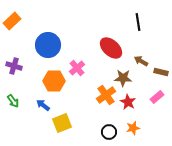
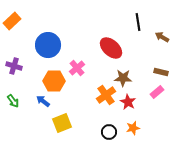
brown arrow: moved 21 px right, 24 px up
pink rectangle: moved 5 px up
blue arrow: moved 4 px up
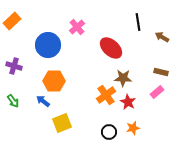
pink cross: moved 41 px up
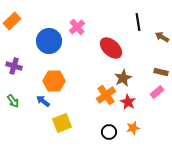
blue circle: moved 1 px right, 4 px up
brown star: rotated 30 degrees counterclockwise
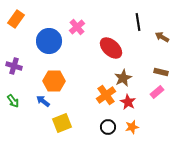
orange rectangle: moved 4 px right, 2 px up; rotated 12 degrees counterclockwise
orange star: moved 1 px left, 1 px up
black circle: moved 1 px left, 5 px up
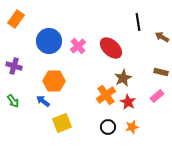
pink cross: moved 1 px right, 19 px down
pink rectangle: moved 4 px down
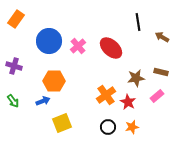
brown star: moved 13 px right; rotated 18 degrees clockwise
blue arrow: rotated 120 degrees clockwise
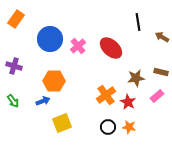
blue circle: moved 1 px right, 2 px up
orange star: moved 3 px left; rotated 24 degrees clockwise
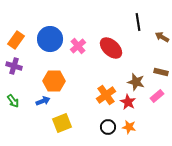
orange rectangle: moved 21 px down
brown star: moved 4 px down; rotated 24 degrees clockwise
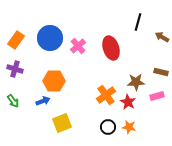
black line: rotated 24 degrees clockwise
blue circle: moved 1 px up
red ellipse: rotated 30 degrees clockwise
purple cross: moved 1 px right, 3 px down
brown star: rotated 18 degrees counterclockwise
pink rectangle: rotated 24 degrees clockwise
